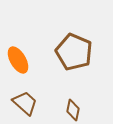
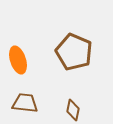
orange ellipse: rotated 12 degrees clockwise
brown trapezoid: rotated 36 degrees counterclockwise
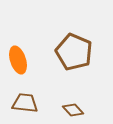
brown diamond: rotated 55 degrees counterclockwise
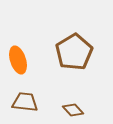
brown pentagon: rotated 18 degrees clockwise
brown trapezoid: moved 1 px up
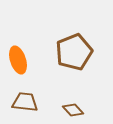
brown pentagon: rotated 9 degrees clockwise
